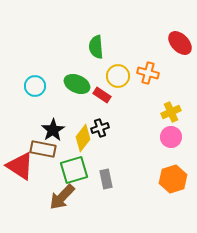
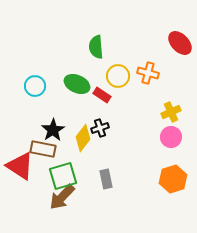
green square: moved 11 px left, 6 px down
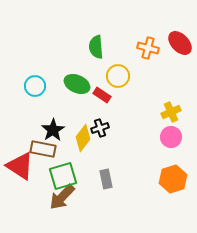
orange cross: moved 25 px up
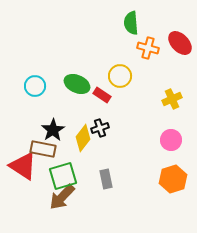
green semicircle: moved 35 px right, 24 px up
yellow circle: moved 2 px right
yellow cross: moved 1 px right, 13 px up
pink circle: moved 3 px down
red triangle: moved 3 px right
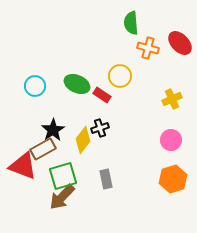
yellow diamond: moved 2 px down
brown rectangle: rotated 40 degrees counterclockwise
red triangle: rotated 12 degrees counterclockwise
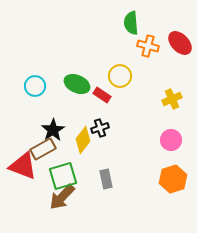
orange cross: moved 2 px up
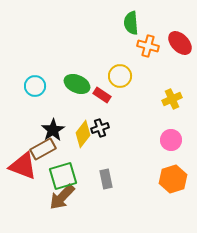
yellow diamond: moved 6 px up
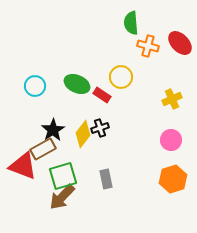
yellow circle: moved 1 px right, 1 px down
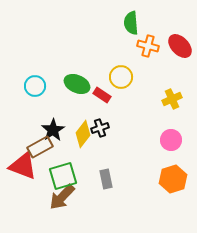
red ellipse: moved 3 px down
brown rectangle: moved 3 px left, 2 px up
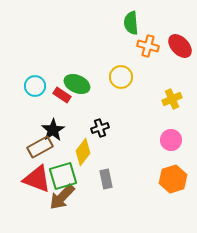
red rectangle: moved 40 px left
yellow diamond: moved 18 px down
red triangle: moved 14 px right, 13 px down
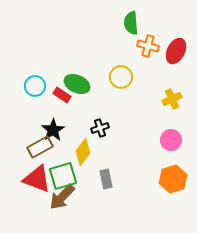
red ellipse: moved 4 px left, 5 px down; rotated 70 degrees clockwise
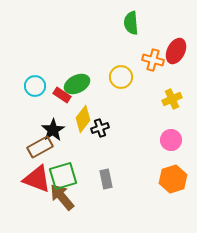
orange cross: moved 5 px right, 14 px down
green ellipse: rotated 50 degrees counterclockwise
yellow diamond: moved 33 px up
brown arrow: rotated 96 degrees clockwise
